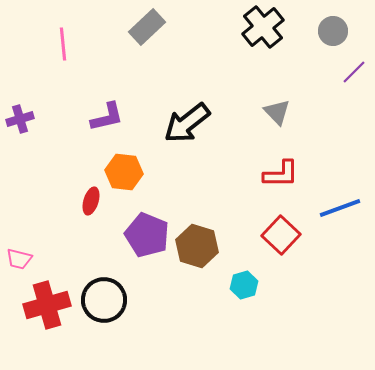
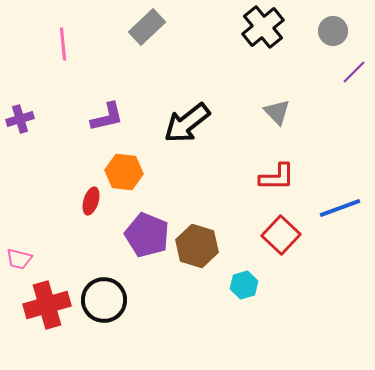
red L-shape: moved 4 px left, 3 px down
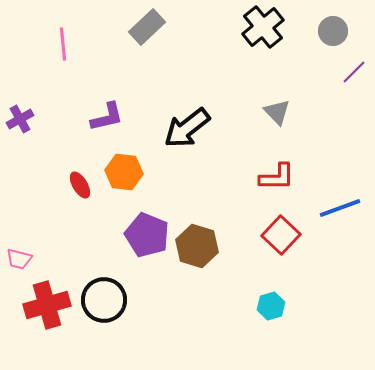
purple cross: rotated 12 degrees counterclockwise
black arrow: moved 5 px down
red ellipse: moved 11 px left, 16 px up; rotated 48 degrees counterclockwise
cyan hexagon: moved 27 px right, 21 px down
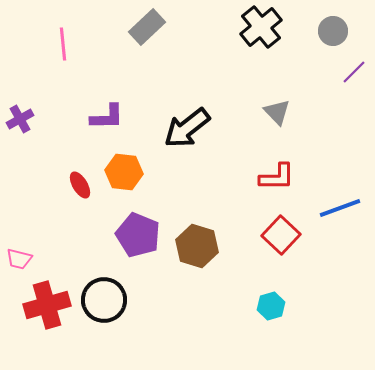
black cross: moved 2 px left
purple L-shape: rotated 12 degrees clockwise
purple pentagon: moved 9 px left
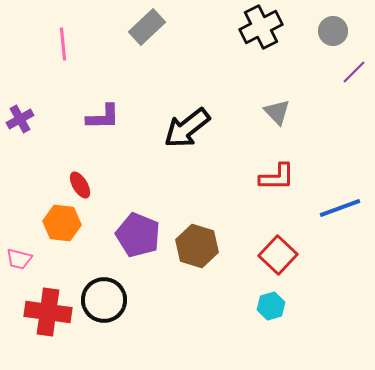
black cross: rotated 12 degrees clockwise
purple L-shape: moved 4 px left
orange hexagon: moved 62 px left, 51 px down
red square: moved 3 px left, 20 px down
red cross: moved 1 px right, 7 px down; rotated 24 degrees clockwise
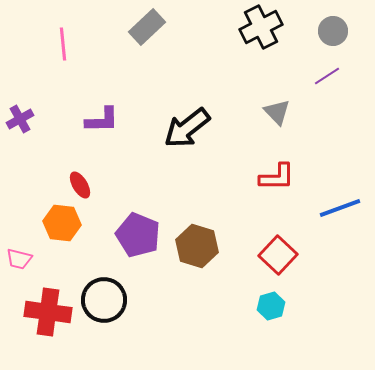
purple line: moved 27 px left, 4 px down; rotated 12 degrees clockwise
purple L-shape: moved 1 px left, 3 px down
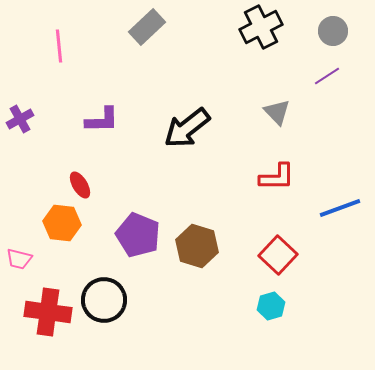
pink line: moved 4 px left, 2 px down
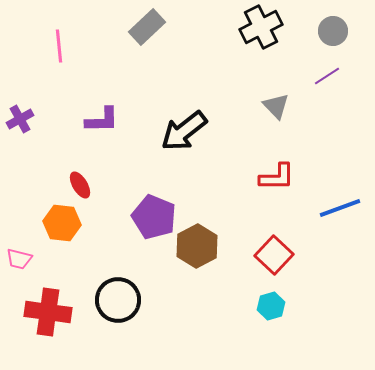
gray triangle: moved 1 px left, 6 px up
black arrow: moved 3 px left, 3 px down
purple pentagon: moved 16 px right, 18 px up
brown hexagon: rotated 15 degrees clockwise
red square: moved 4 px left
black circle: moved 14 px right
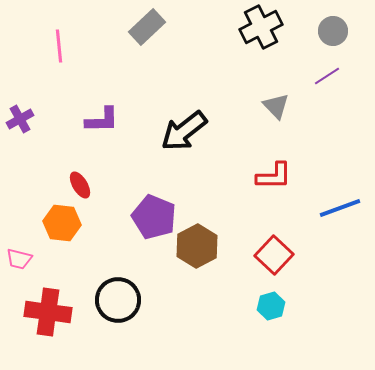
red L-shape: moved 3 px left, 1 px up
